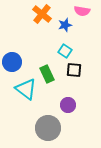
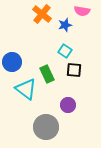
gray circle: moved 2 px left, 1 px up
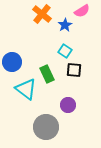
pink semicircle: rotated 42 degrees counterclockwise
blue star: rotated 16 degrees counterclockwise
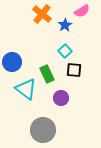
cyan square: rotated 16 degrees clockwise
purple circle: moved 7 px left, 7 px up
gray circle: moved 3 px left, 3 px down
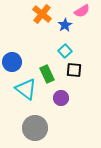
gray circle: moved 8 px left, 2 px up
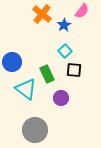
pink semicircle: rotated 21 degrees counterclockwise
blue star: moved 1 px left
gray circle: moved 2 px down
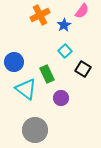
orange cross: moved 2 px left, 1 px down; rotated 24 degrees clockwise
blue circle: moved 2 px right
black square: moved 9 px right, 1 px up; rotated 28 degrees clockwise
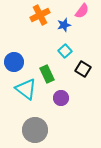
blue star: rotated 16 degrees clockwise
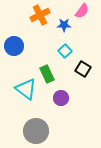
blue star: rotated 16 degrees clockwise
blue circle: moved 16 px up
gray circle: moved 1 px right, 1 px down
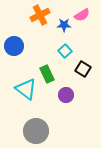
pink semicircle: moved 4 px down; rotated 21 degrees clockwise
purple circle: moved 5 px right, 3 px up
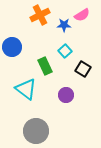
blue circle: moved 2 px left, 1 px down
green rectangle: moved 2 px left, 8 px up
